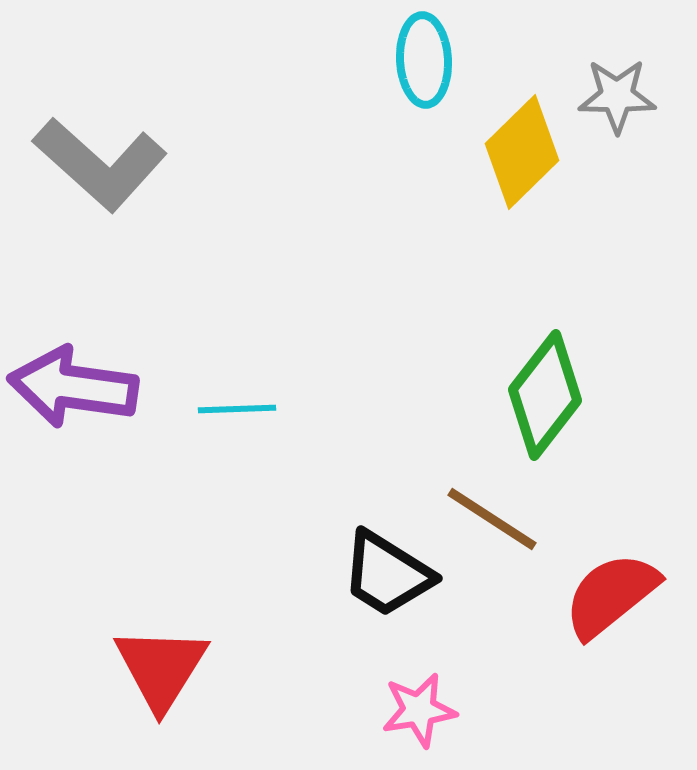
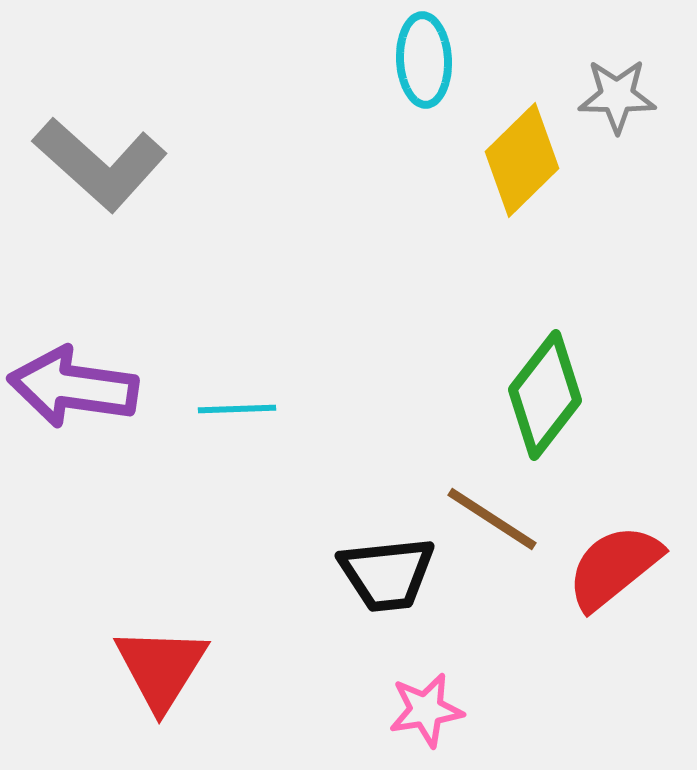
yellow diamond: moved 8 px down
black trapezoid: rotated 38 degrees counterclockwise
red semicircle: moved 3 px right, 28 px up
pink star: moved 7 px right
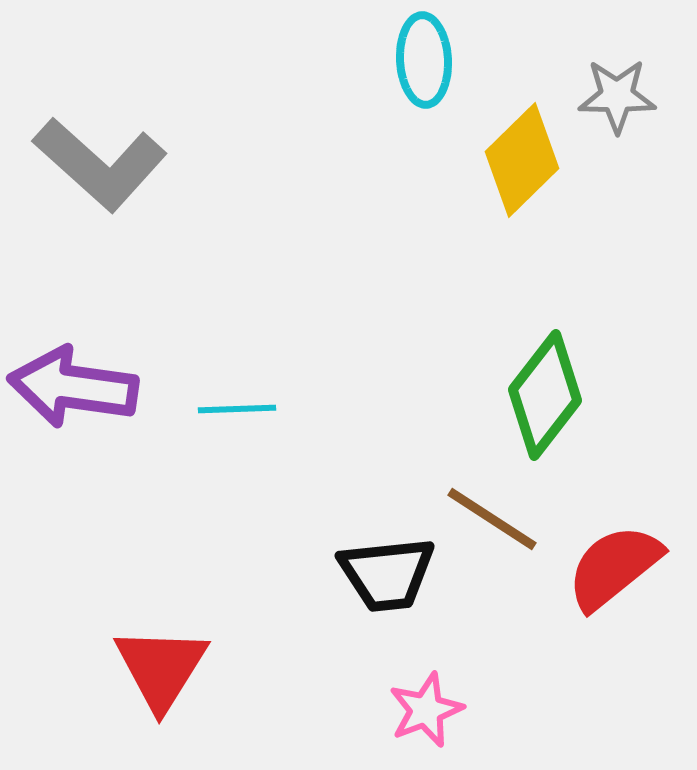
pink star: rotated 12 degrees counterclockwise
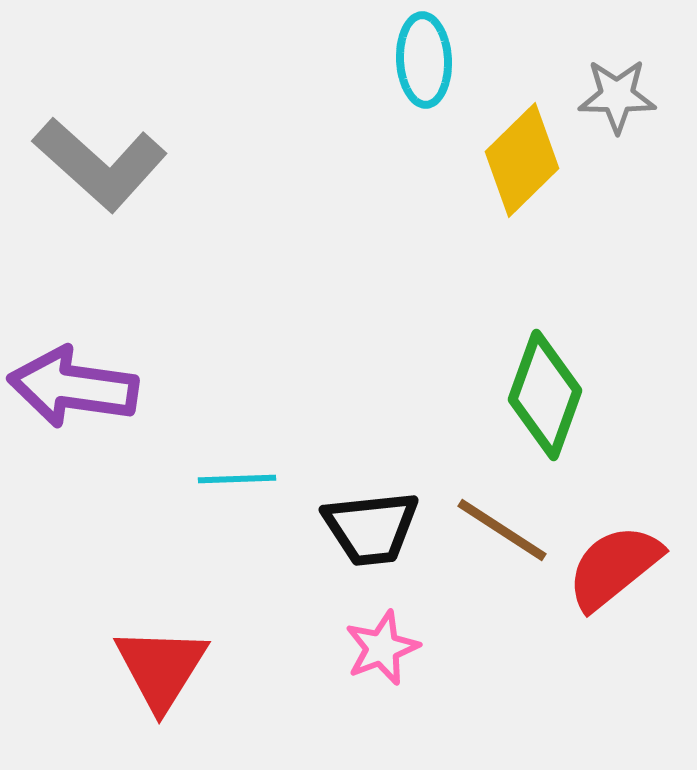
green diamond: rotated 18 degrees counterclockwise
cyan line: moved 70 px down
brown line: moved 10 px right, 11 px down
black trapezoid: moved 16 px left, 46 px up
pink star: moved 44 px left, 62 px up
